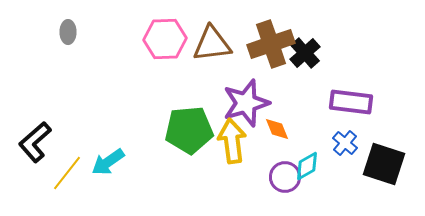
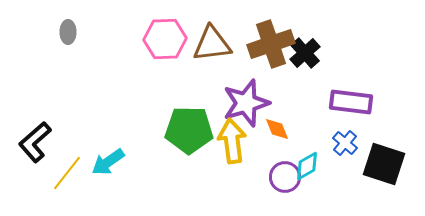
green pentagon: rotated 6 degrees clockwise
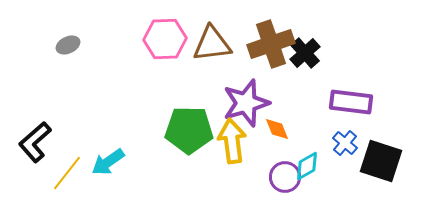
gray ellipse: moved 13 px down; rotated 65 degrees clockwise
black square: moved 3 px left, 3 px up
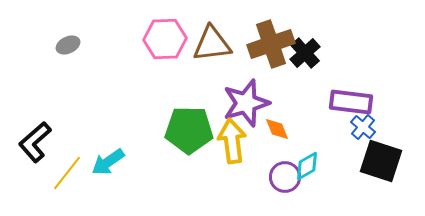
blue cross: moved 18 px right, 16 px up
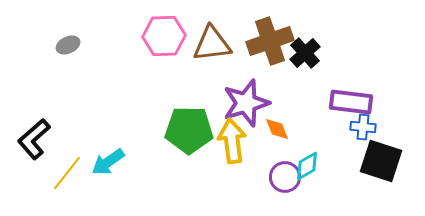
pink hexagon: moved 1 px left, 3 px up
brown cross: moved 1 px left, 3 px up
blue cross: rotated 35 degrees counterclockwise
black L-shape: moved 1 px left, 3 px up
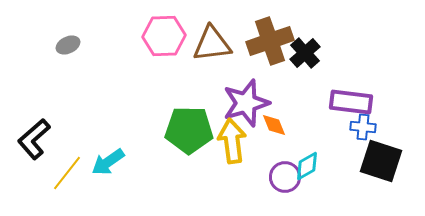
orange diamond: moved 3 px left, 4 px up
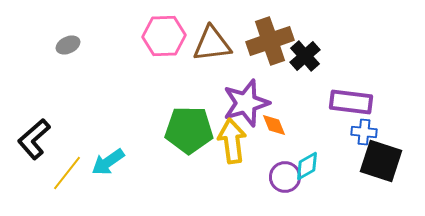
black cross: moved 3 px down
blue cross: moved 1 px right, 5 px down
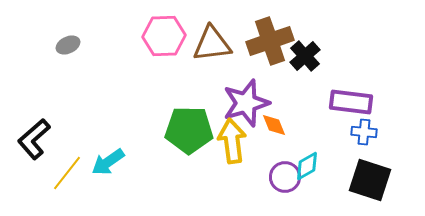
black square: moved 11 px left, 19 px down
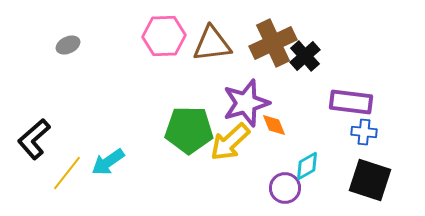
brown cross: moved 3 px right, 2 px down; rotated 6 degrees counterclockwise
yellow arrow: moved 2 px left, 1 px down; rotated 126 degrees counterclockwise
purple circle: moved 11 px down
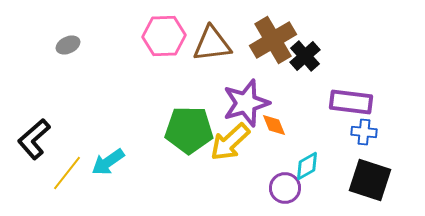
brown cross: moved 3 px up; rotated 6 degrees counterclockwise
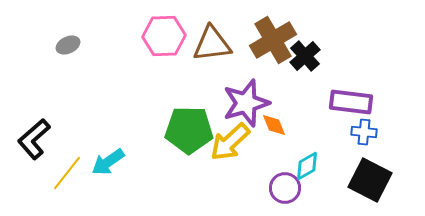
black square: rotated 9 degrees clockwise
